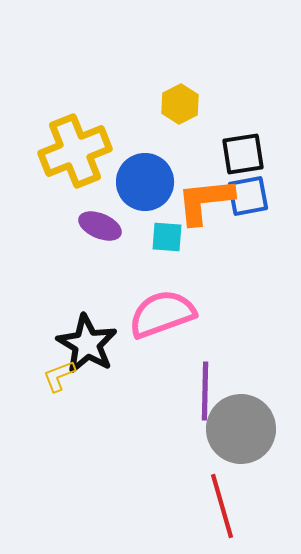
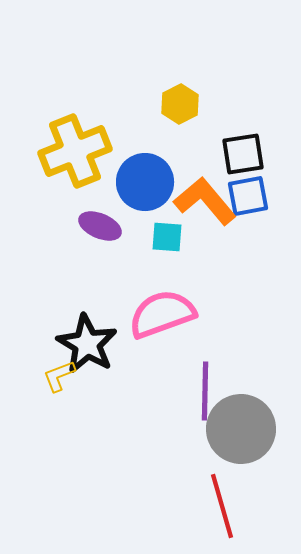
orange L-shape: rotated 56 degrees clockwise
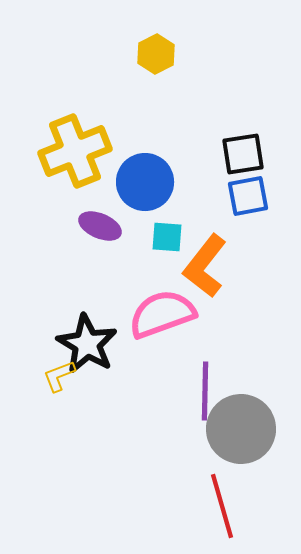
yellow hexagon: moved 24 px left, 50 px up
orange L-shape: moved 65 px down; rotated 102 degrees counterclockwise
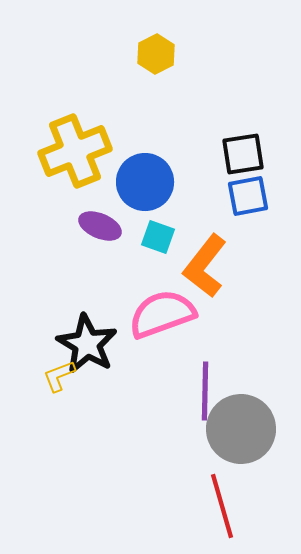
cyan square: moved 9 px left; rotated 16 degrees clockwise
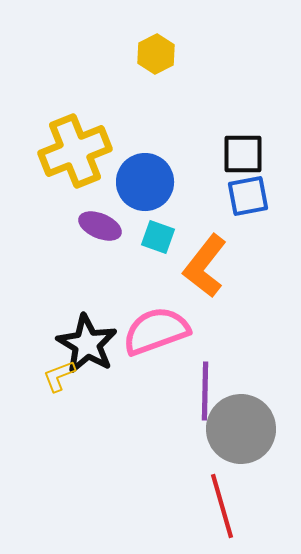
black square: rotated 9 degrees clockwise
pink semicircle: moved 6 px left, 17 px down
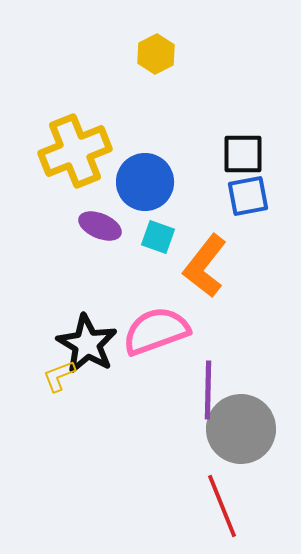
purple line: moved 3 px right, 1 px up
red line: rotated 6 degrees counterclockwise
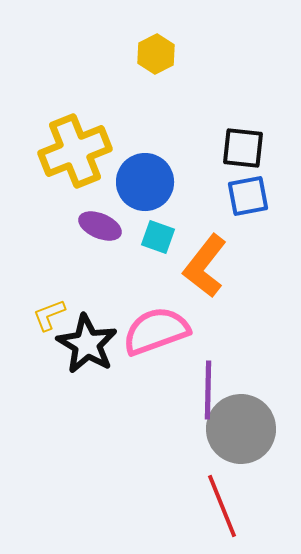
black square: moved 6 px up; rotated 6 degrees clockwise
yellow L-shape: moved 10 px left, 61 px up
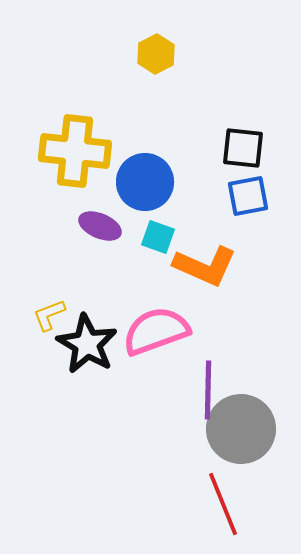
yellow cross: rotated 28 degrees clockwise
orange L-shape: rotated 104 degrees counterclockwise
red line: moved 1 px right, 2 px up
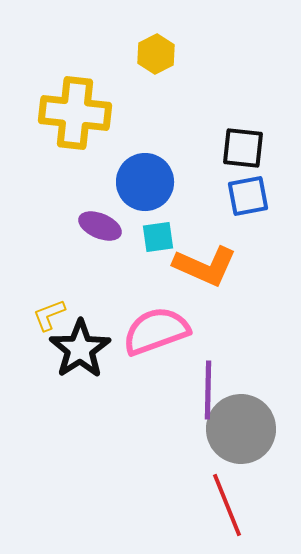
yellow cross: moved 38 px up
cyan square: rotated 28 degrees counterclockwise
black star: moved 7 px left, 5 px down; rotated 8 degrees clockwise
red line: moved 4 px right, 1 px down
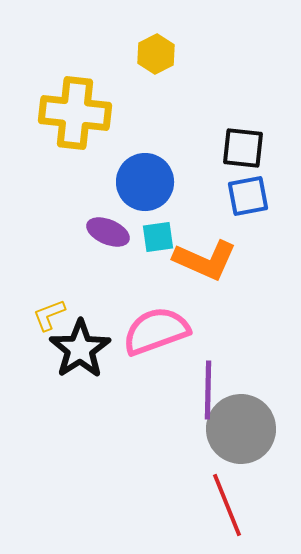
purple ellipse: moved 8 px right, 6 px down
orange L-shape: moved 6 px up
